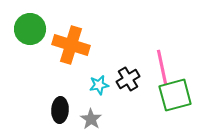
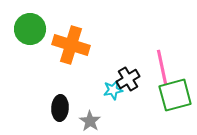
cyan star: moved 14 px right, 5 px down
black ellipse: moved 2 px up
gray star: moved 1 px left, 2 px down
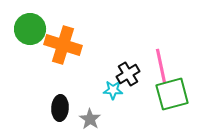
orange cross: moved 8 px left
pink line: moved 1 px left, 1 px up
black cross: moved 5 px up
cyan star: rotated 12 degrees clockwise
green square: moved 3 px left, 1 px up
gray star: moved 2 px up
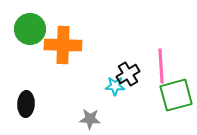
orange cross: rotated 15 degrees counterclockwise
pink line: rotated 8 degrees clockwise
cyan star: moved 2 px right, 4 px up
green square: moved 4 px right, 1 px down
black ellipse: moved 34 px left, 4 px up
gray star: rotated 30 degrees counterclockwise
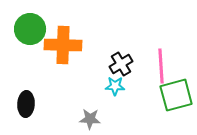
black cross: moved 7 px left, 10 px up
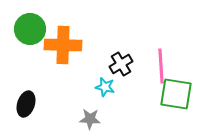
cyan star: moved 10 px left, 1 px down; rotated 12 degrees clockwise
green square: moved 1 px up; rotated 24 degrees clockwise
black ellipse: rotated 15 degrees clockwise
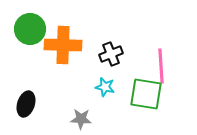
black cross: moved 10 px left, 10 px up; rotated 10 degrees clockwise
green square: moved 30 px left
gray star: moved 9 px left
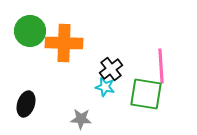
green circle: moved 2 px down
orange cross: moved 1 px right, 2 px up
black cross: moved 15 px down; rotated 15 degrees counterclockwise
